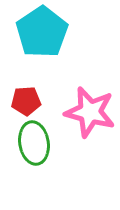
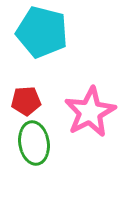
cyan pentagon: rotated 24 degrees counterclockwise
pink star: rotated 30 degrees clockwise
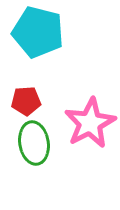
cyan pentagon: moved 4 px left
pink star: moved 11 px down
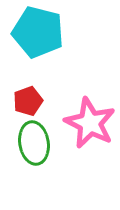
red pentagon: moved 2 px right; rotated 16 degrees counterclockwise
pink star: rotated 18 degrees counterclockwise
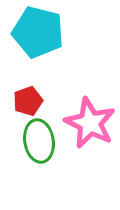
green ellipse: moved 5 px right, 2 px up
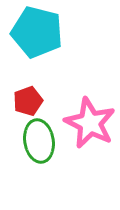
cyan pentagon: moved 1 px left
